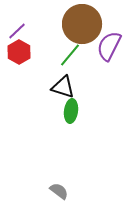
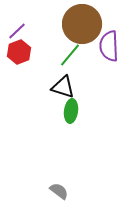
purple semicircle: rotated 28 degrees counterclockwise
red hexagon: rotated 10 degrees clockwise
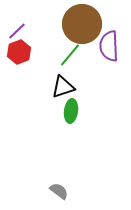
black triangle: rotated 35 degrees counterclockwise
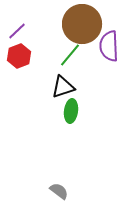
red hexagon: moved 4 px down
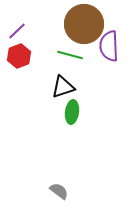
brown circle: moved 2 px right
green line: rotated 65 degrees clockwise
green ellipse: moved 1 px right, 1 px down
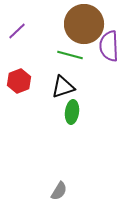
red hexagon: moved 25 px down
gray semicircle: rotated 84 degrees clockwise
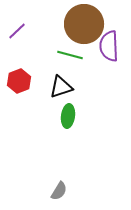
black triangle: moved 2 px left
green ellipse: moved 4 px left, 4 px down
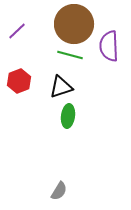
brown circle: moved 10 px left
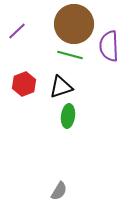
red hexagon: moved 5 px right, 3 px down
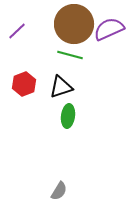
purple semicircle: moved 17 px up; rotated 68 degrees clockwise
